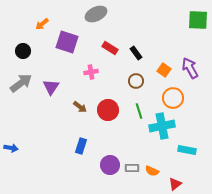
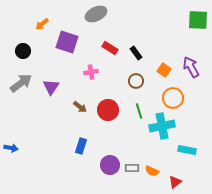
purple arrow: moved 1 px right, 1 px up
red triangle: moved 2 px up
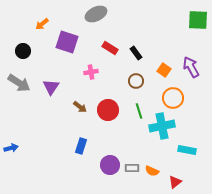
gray arrow: moved 2 px left; rotated 70 degrees clockwise
blue arrow: rotated 24 degrees counterclockwise
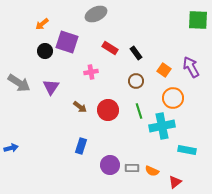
black circle: moved 22 px right
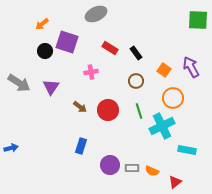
cyan cross: rotated 15 degrees counterclockwise
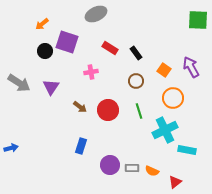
cyan cross: moved 3 px right, 4 px down
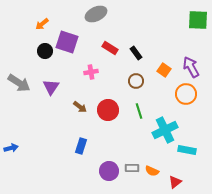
orange circle: moved 13 px right, 4 px up
purple circle: moved 1 px left, 6 px down
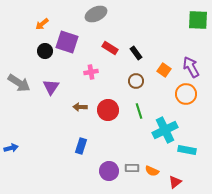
brown arrow: rotated 144 degrees clockwise
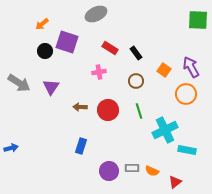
pink cross: moved 8 px right
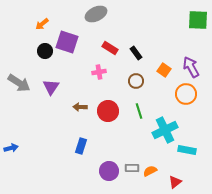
red circle: moved 1 px down
orange semicircle: moved 2 px left; rotated 128 degrees clockwise
